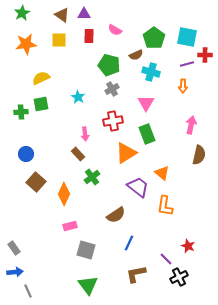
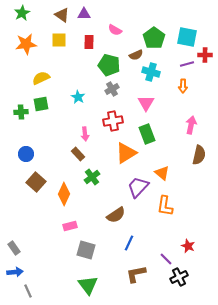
red rectangle at (89, 36): moved 6 px down
purple trapezoid at (138, 187): rotated 85 degrees counterclockwise
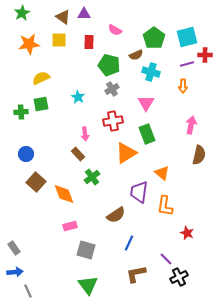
brown triangle at (62, 15): moved 1 px right, 2 px down
cyan square at (187, 37): rotated 25 degrees counterclockwise
orange star at (26, 44): moved 3 px right
purple trapezoid at (138, 187): moved 1 px right, 5 px down; rotated 35 degrees counterclockwise
orange diamond at (64, 194): rotated 45 degrees counterclockwise
red star at (188, 246): moved 1 px left, 13 px up
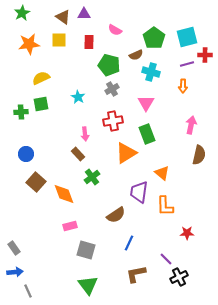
orange L-shape at (165, 206): rotated 10 degrees counterclockwise
red star at (187, 233): rotated 24 degrees counterclockwise
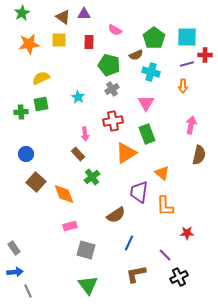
cyan square at (187, 37): rotated 15 degrees clockwise
purple line at (166, 259): moved 1 px left, 4 px up
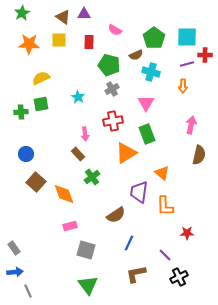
orange star at (29, 44): rotated 10 degrees clockwise
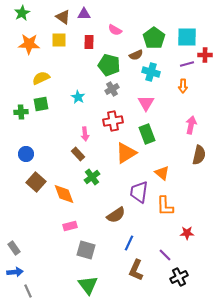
brown L-shape at (136, 274): moved 4 px up; rotated 55 degrees counterclockwise
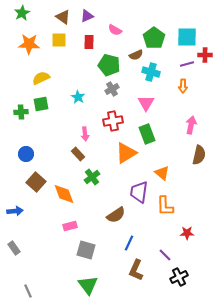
purple triangle at (84, 14): moved 3 px right, 2 px down; rotated 24 degrees counterclockwise
blue arrow at (15, 272): moved 61 px up
